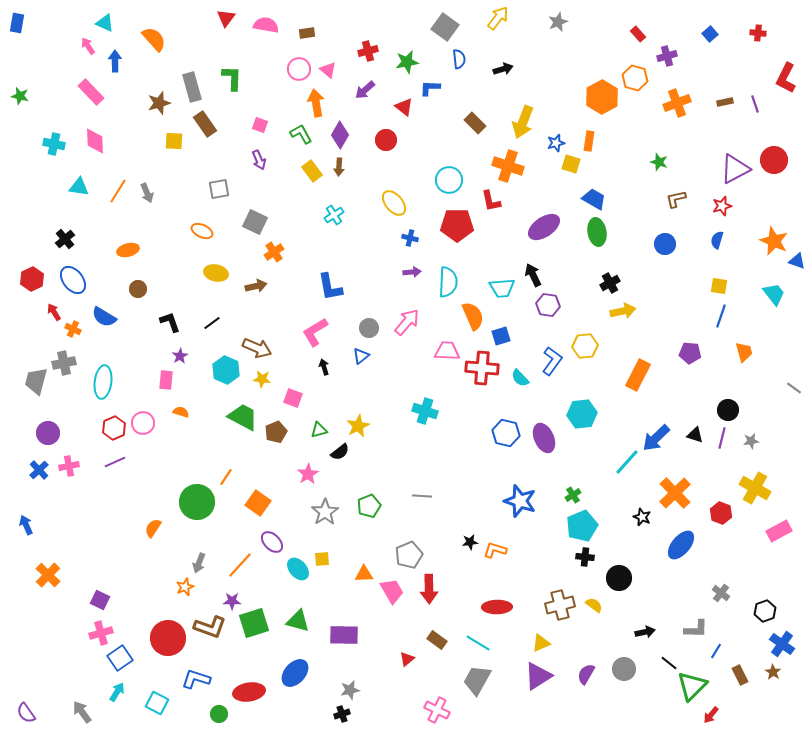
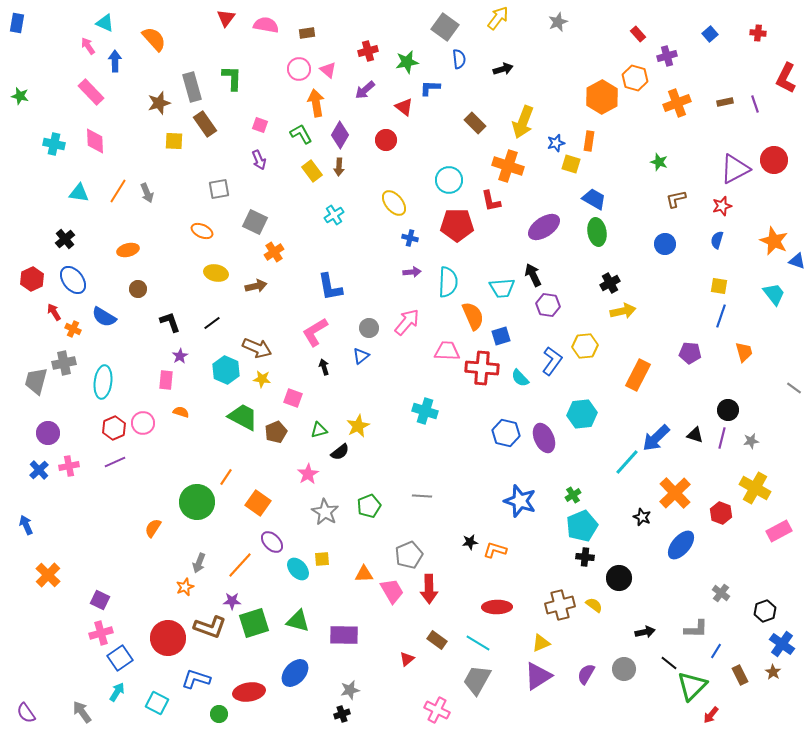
cyan triangle at (79, 187): moved 6 px down
gray star at (325, 512): rotated 8 degrees counterclockwise
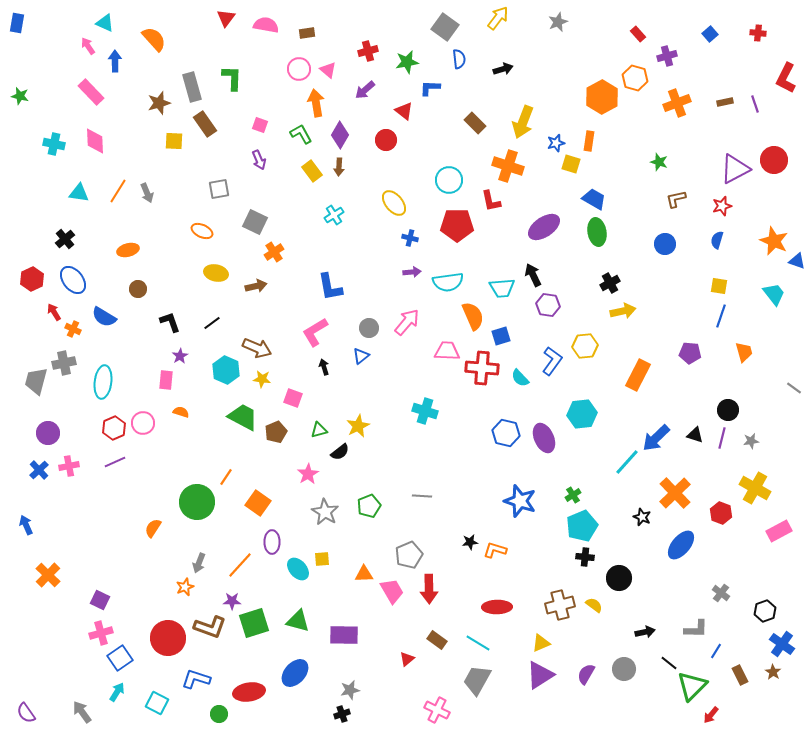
red triangle at (404, 107): moved 4 px down
cyan semicircle at (448, 282): rotated 80 degrees clockwise
purple ellipse at (272, 542): rotated 45 degrees clockwise
purple triangle at (538, 676): moved 2 px right, 1 px up
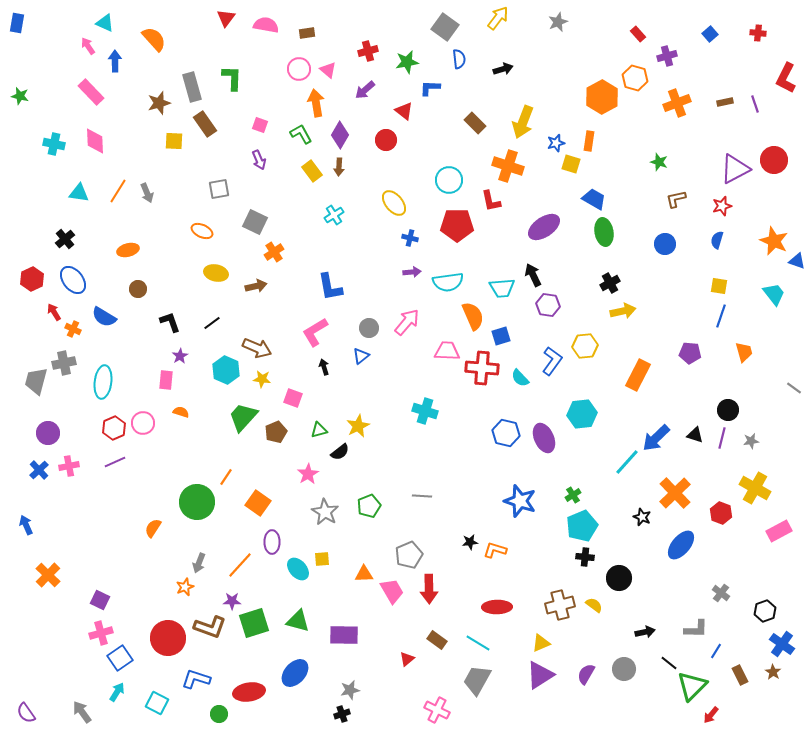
green ellipse at (597, 232): moved 7 px right
green trapezoid at (243, 417): rotated 76 degrees counterclockwise
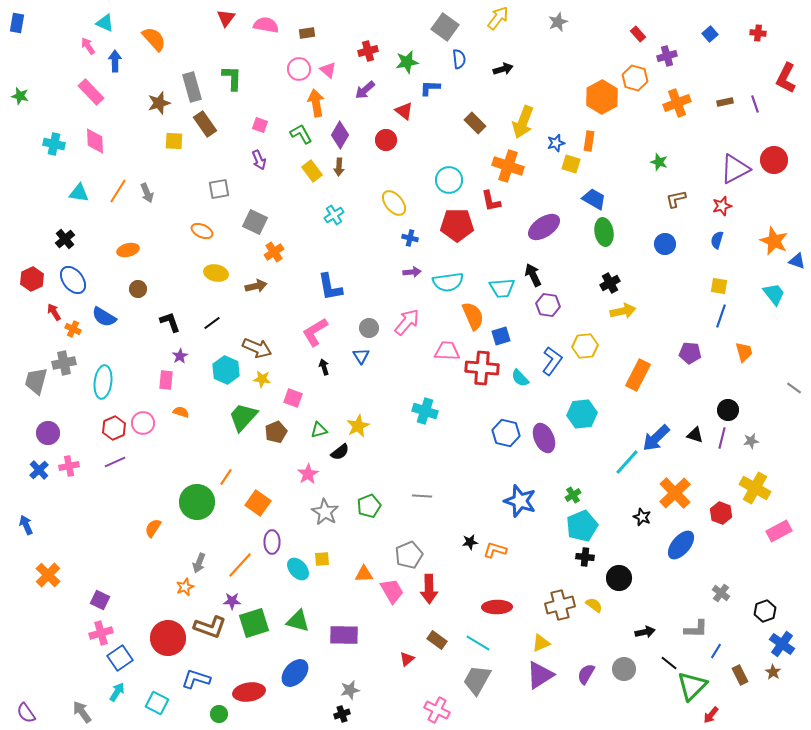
blue triangle at (361, 356): rotated 24 degrees counterclockwise
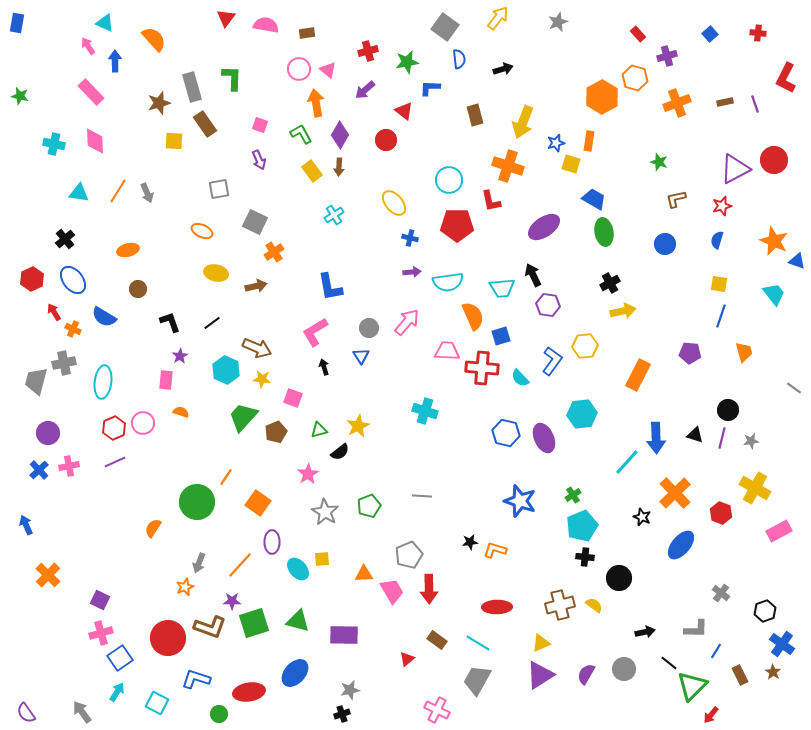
brown rectangle at (475, 123): moved 8 px up; rotated 30 degrees clockwise
yellow square at (719, 286): moved 2 px up
blue arrow at (656, 438): rotated 48 degrees counterclockwise
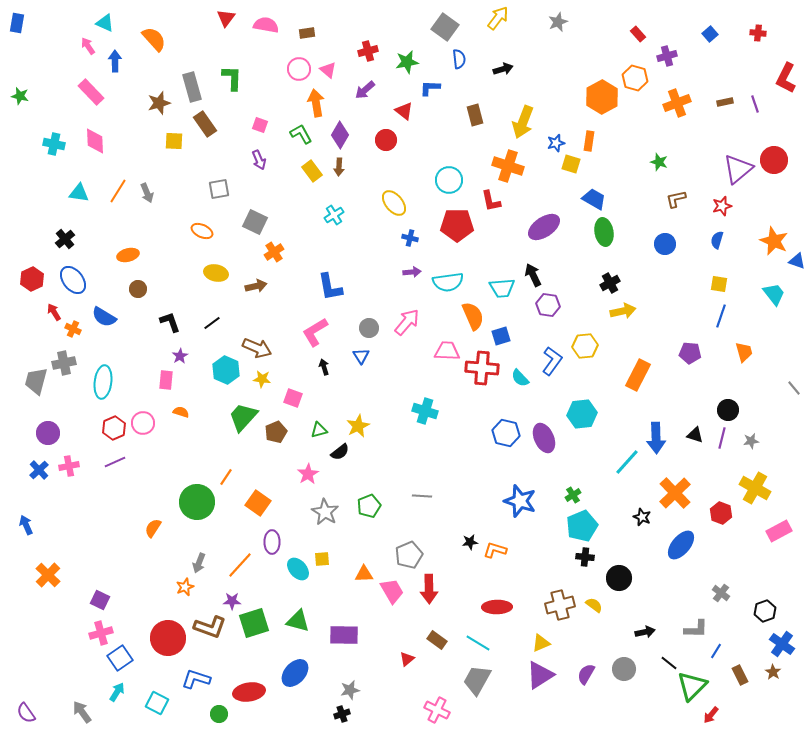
purple triangle at (735, 169): moved 3 px right; rotated 12 degrees counterclockwise
orange ellipse at (128, 250): moved 5 px down
gray line at (794, 388): rotated 14 degrees clockwise
